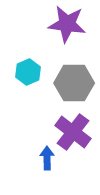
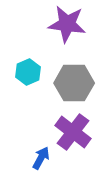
blue arrow: moved 6 px left; rotated 30 degrees clockwise
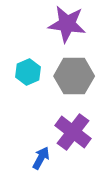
gray hexagon: moved 7 px up
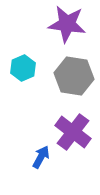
cyan hexagon: moved 5 px left, 4 px up
gray hexagon: rotated 9 degrees clockwise
blue arrow: moved 1 px up
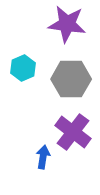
gray hexagon: moved 3 px left, 3 px down; rotated 9 degrees counterclockwise
blue arrow: moved 2 px right; rotated 20 degrees counterclockwise
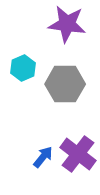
gray hexagon: moved 6 px left, 5 px down
purple cross: moved 5 px right, 22 px down
blue arrow: rotated 30 degrees clockwise
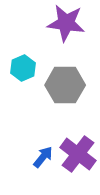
purple star: moved 1 px left, 1 px up
gray hexagon: moved 1 px down
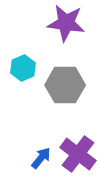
blue arrow: moved 2 px left, 1 px down
